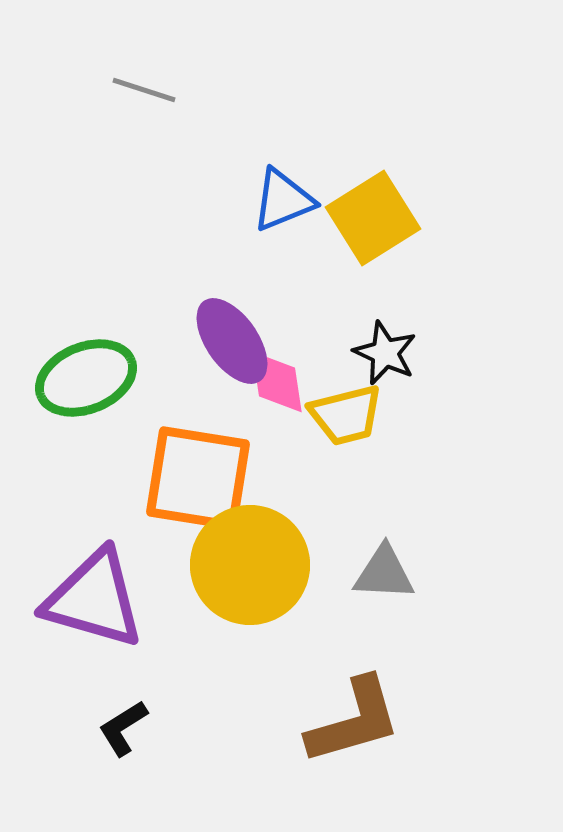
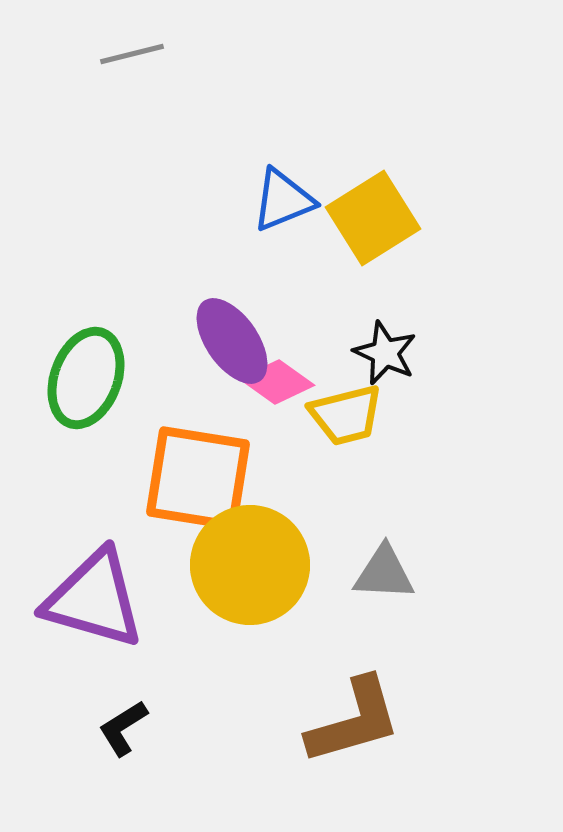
gray line: moved 12 px left, 36 px up; rotated 32 degrees counterclockwise
green ellipse: rotated 48 degrees counterclockwise
pink diamond: rotated 46 degrees counterclockwise
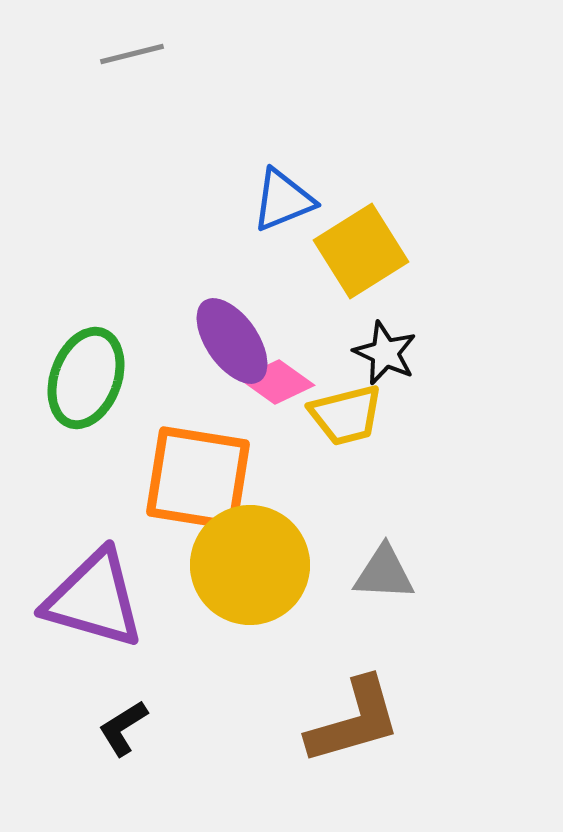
yellow square: moved 12 px left, 33 px down
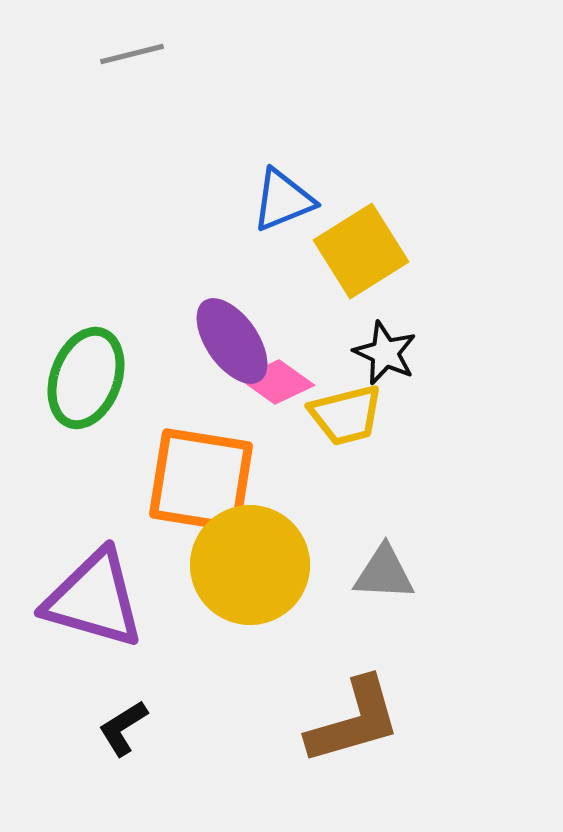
orange square: moved 3 px right, 2 px down
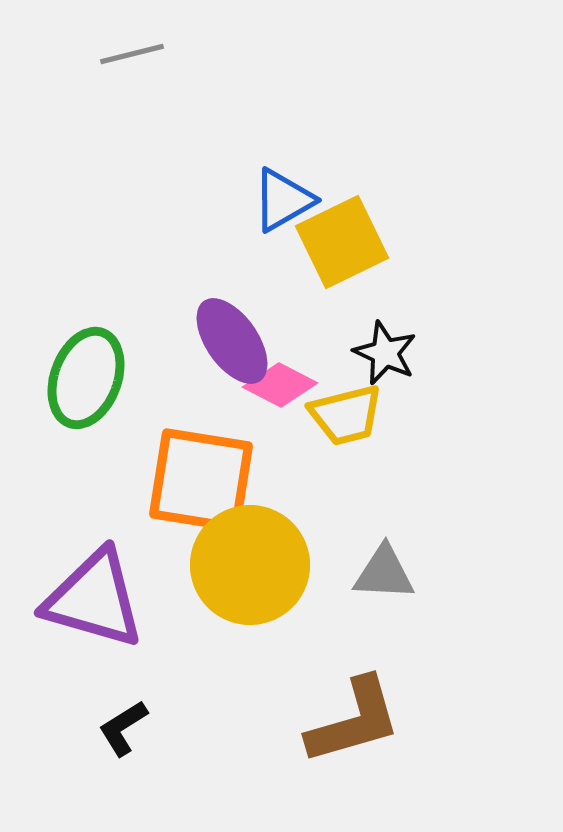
blue triangle: rotated 8 degrees counterclockwise
yellow square: moved 19 px left, 9 px up; rotated 6 degrees clockwise
pink diamond: moved 3 px right, 3 px down; rotated 8 degrees counterclockwise
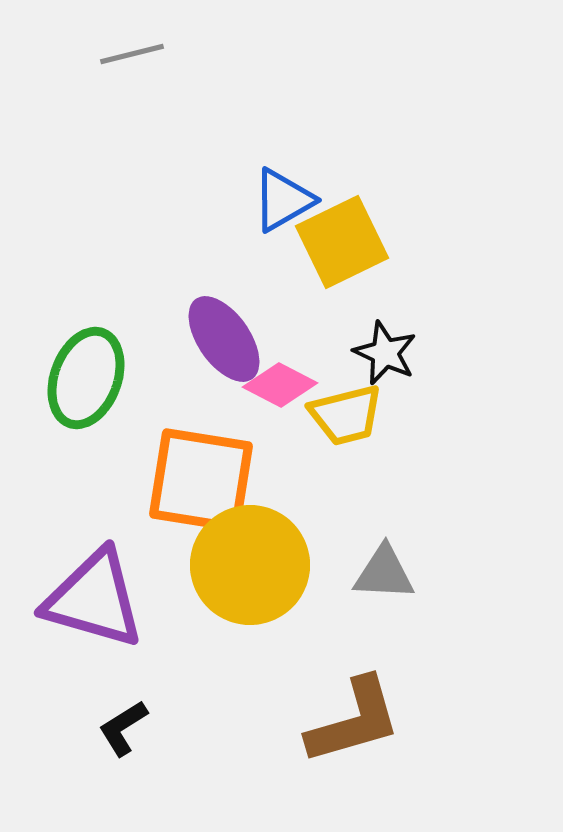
purple ellipse: moved 8 px left, 2 px up
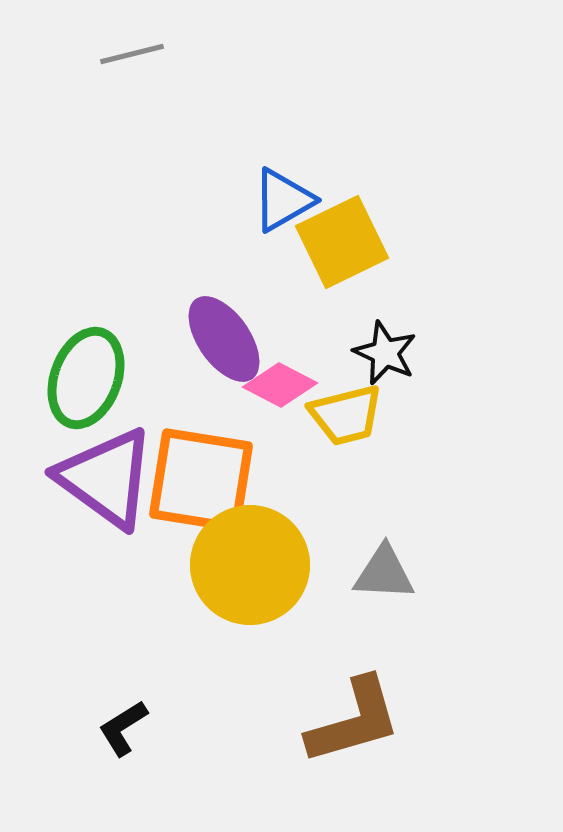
purple triangle: moved 12 px right, 121 px up; rotated 20 degrees clockwise
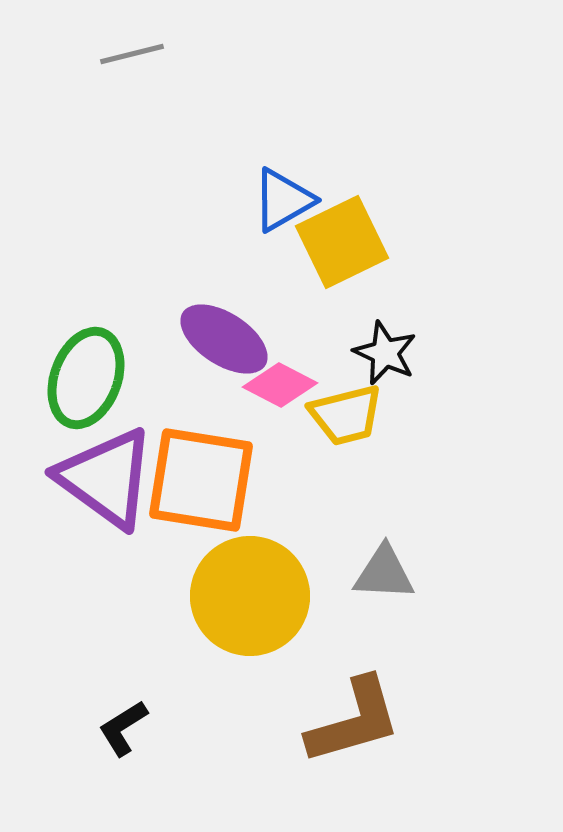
purple ellipse: rotated 22 degrees counterclockwise
yellow circle: moved 31 px down
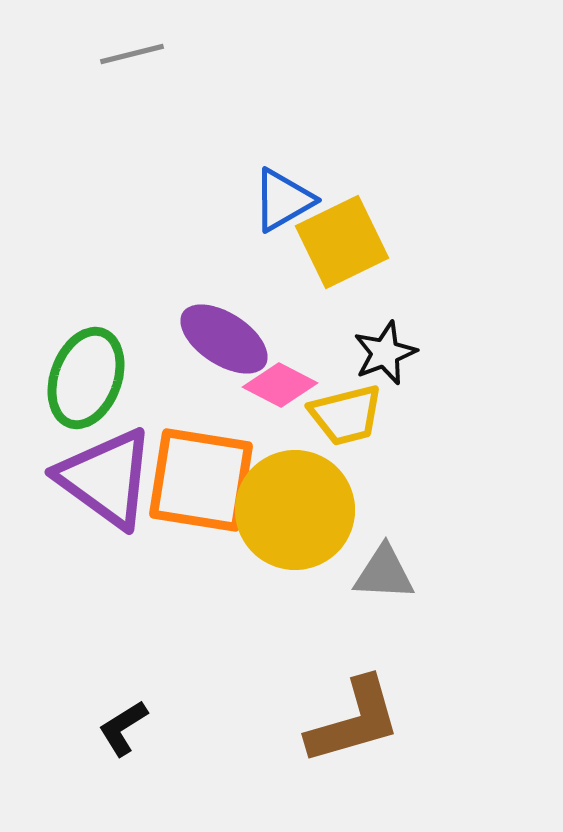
black star: rotated 26 degrees clockwise
yellow circle: moved 45 px right, 86 px up
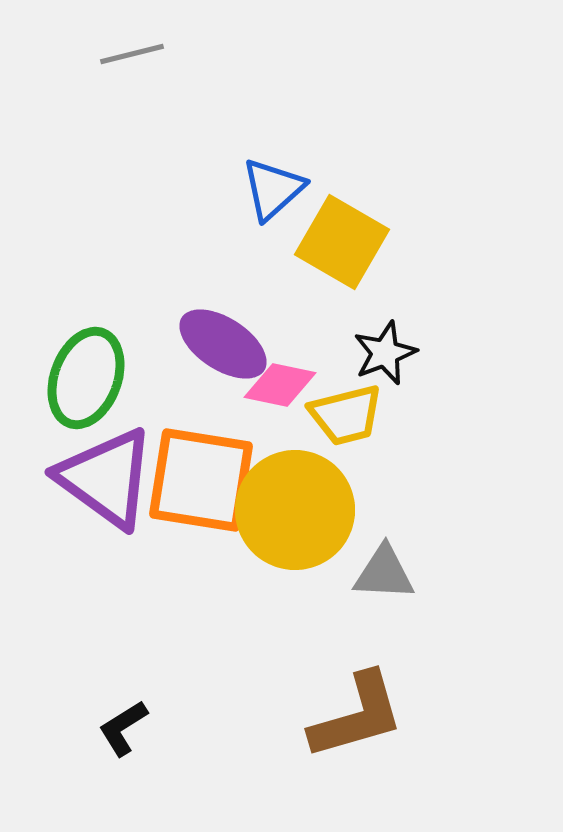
blue triangle: moved 10 px left, 11 px up; rotated 12 degrees counterclockwise
yellow square: rotated 34 degrees counterclockwise
purple ellipse: moved 1 px left, 5 px down
pink diamond: rotated 16 degrees counterclockwise
brown L-shape: moved 3 px right, 5 px up
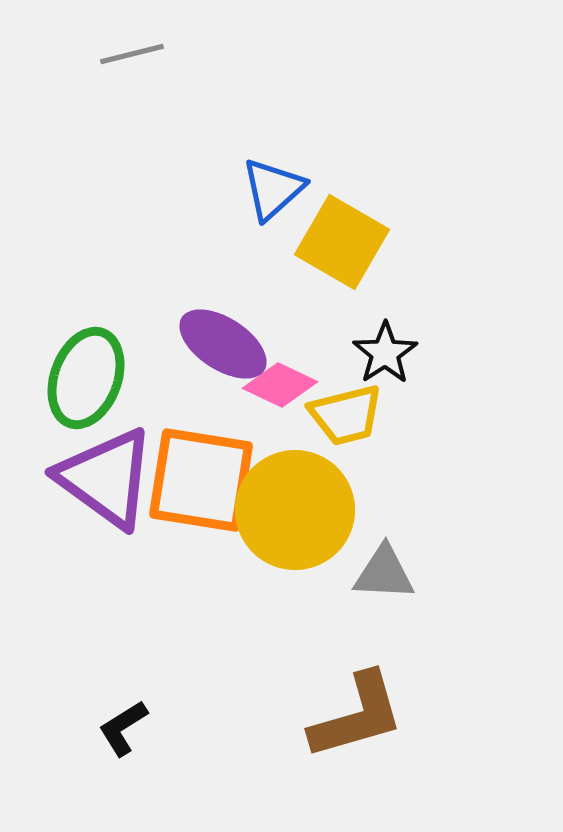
black star: rotated 12 degrees counterclockwise
pink diamond: rotated 14 degrees clockwise
